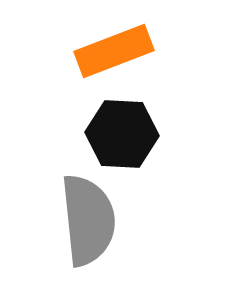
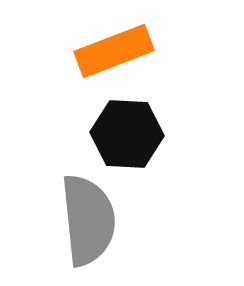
black hexagon: moved 5 px right
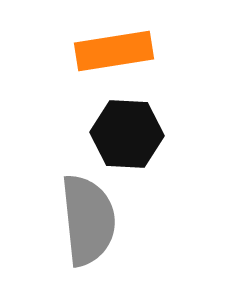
orange rectangle: rotated 12 degrees clockwise
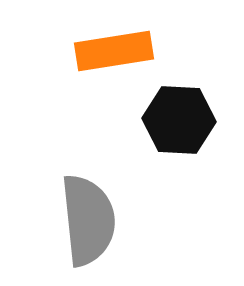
black hexagon: moved 52 px right, 14 px up
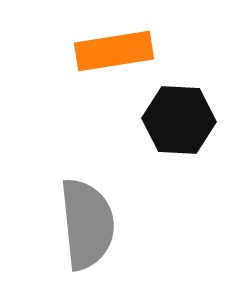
gray semicircle: moved 1 px left, 4 px down
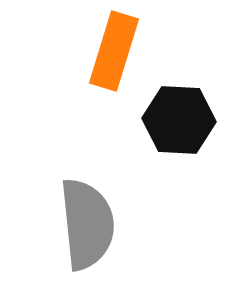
orange rectangle: rotated 64 degrees counterclockwise
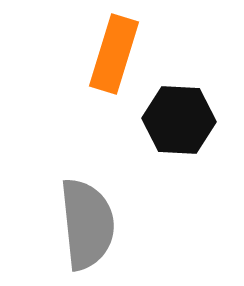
orange rectangle: moved 3 px down
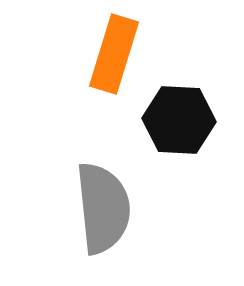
gray semicircle: moved 16 px right, 16 px up
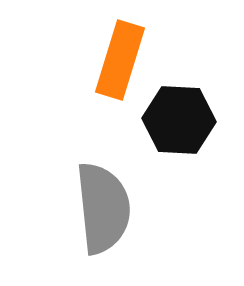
orange rectangle: moved 6 px right, 6 px down
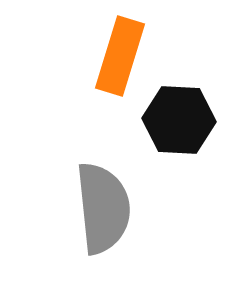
orange rectangle: moved 4 px up
